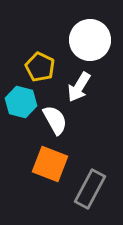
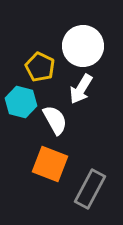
white circle: moved 7 px left, 6 px down
white arrow: moved 2 px right, 2 px down
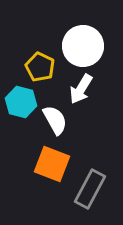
orange square: moved 2 px right
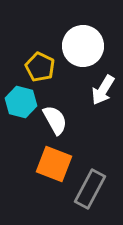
white arrow: moved 22 px right, 1 px down
orange square: moved 2 px right
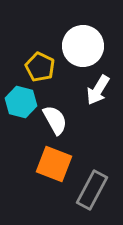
white arrow: moved 5 px left
gray rectangle: moved 2 px right, 1 px down
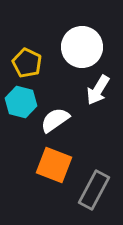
white circle: moved 1 px left, 1 px down
yellow pentagon: moved 13 px left, 4 px up
white semicircle: rotated 96 degrees counterclockwise
orange square: moved 1 px down
gray rectangle: moved 2 px right
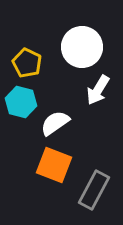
white semicircle: moved 3 px down
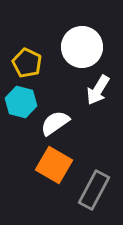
orange square: rotated 9 degrees clockwise
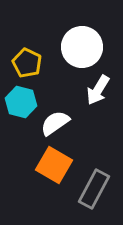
gray rectangle: moved 1 px up
